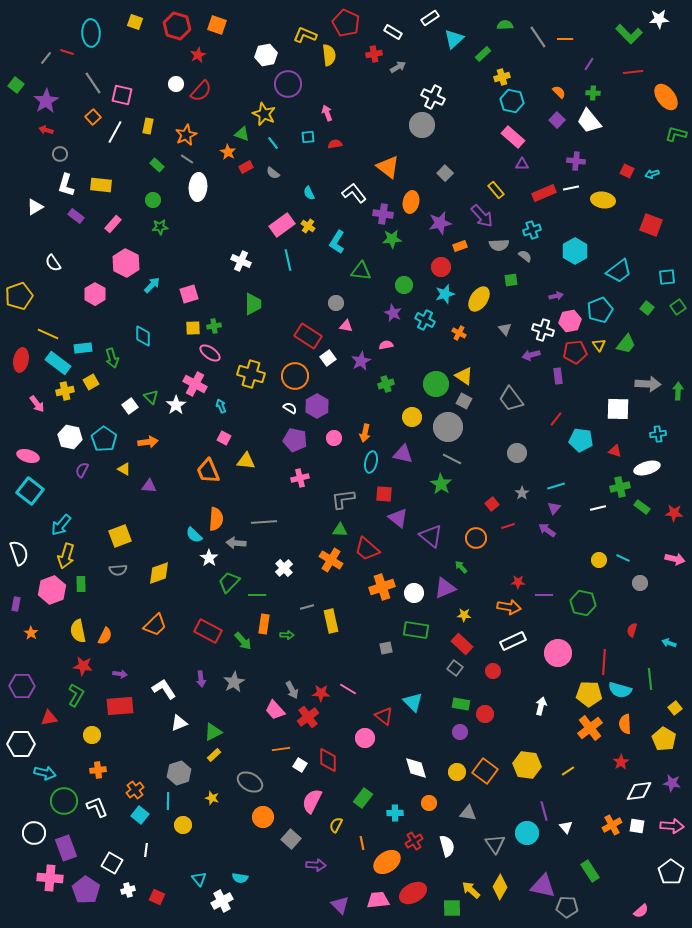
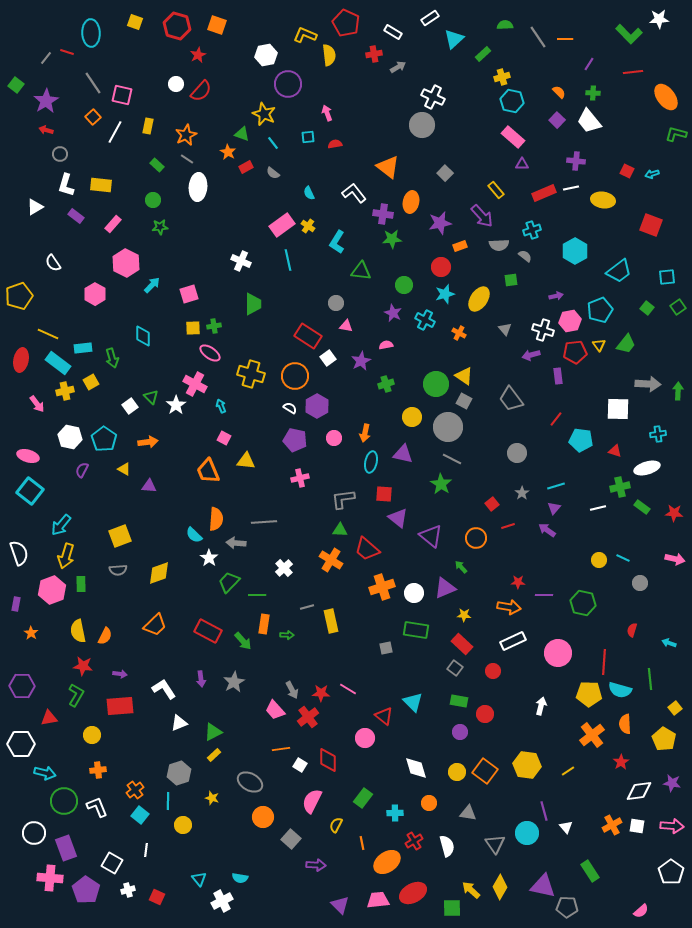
green rectangle at (461, 704): moved 2 px left, 3 px up
orange cross at (590, 728): moved 2 px right, 7 px down
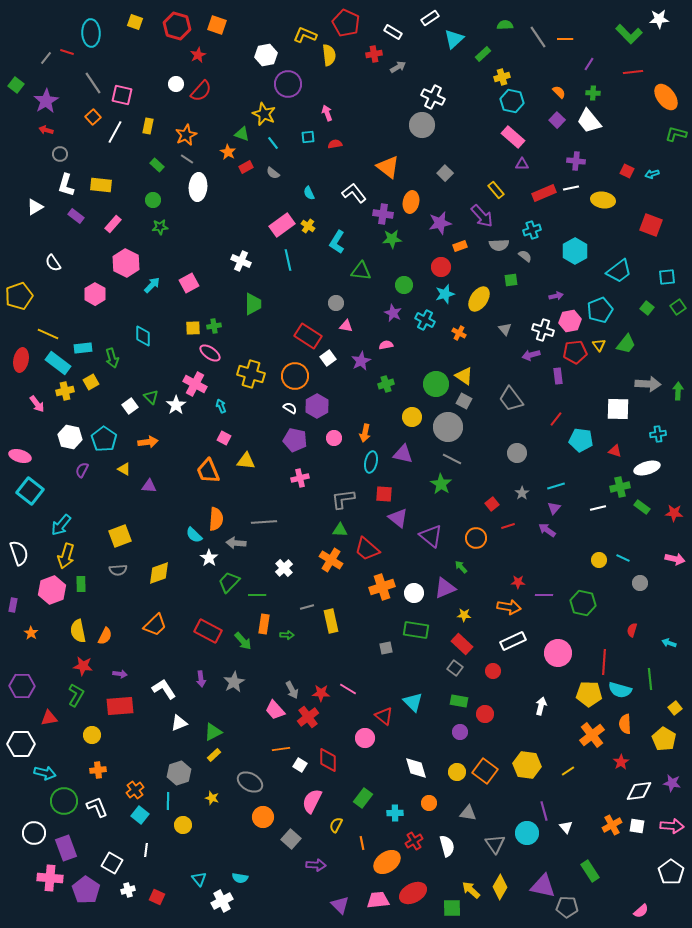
pink square at (189, 294): moved 11 px up; rotated 12 degrees counterclockwise
pink ellipse at (28, 456): moved 8 px left
purple rectangle at (16, 604): moved 3 px left, 1 px down
